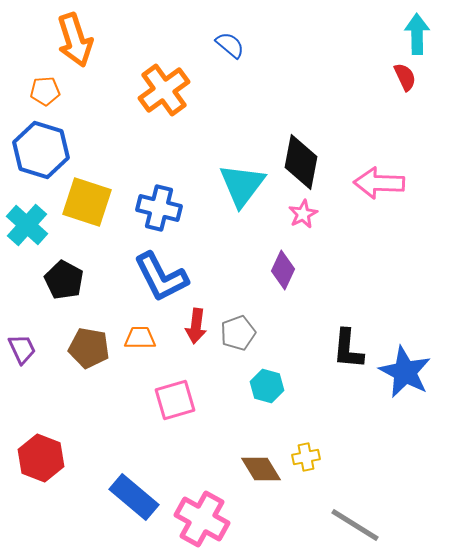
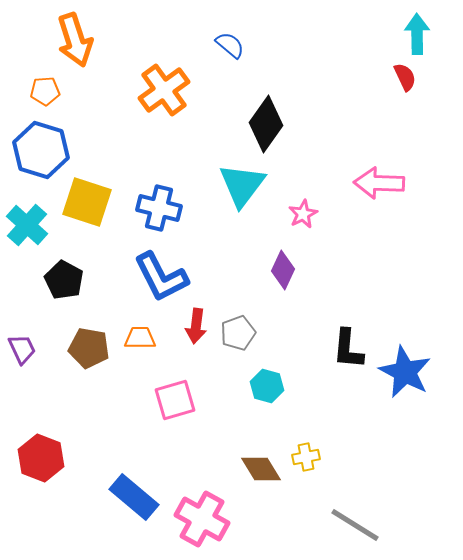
black diamond: moved 35 px left, 38 px up; rotated 24 degrees clockwise
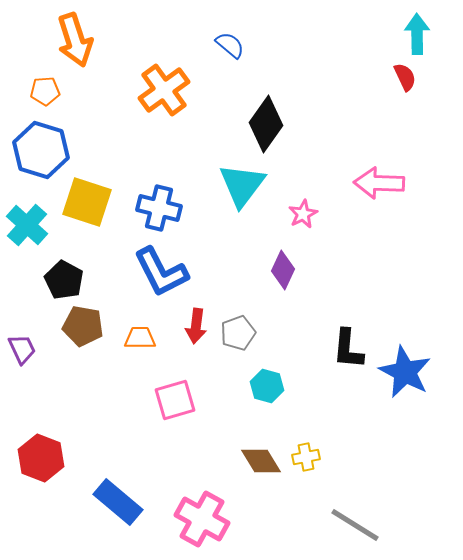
blue L-shape: moved 5 px up
brown pentagon: moved 6 px left, 22 px up
brown diamond: moved 8 px up
blue rectangle: moved 16 px left, 5 px down
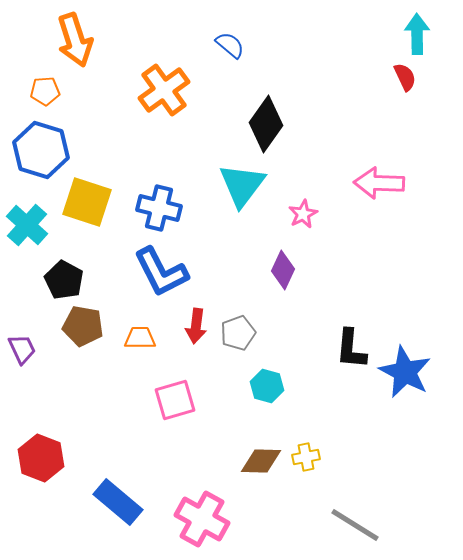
black L-shape: moved 3 px right
brown diamond: rotated 57 degrees counterclockwise
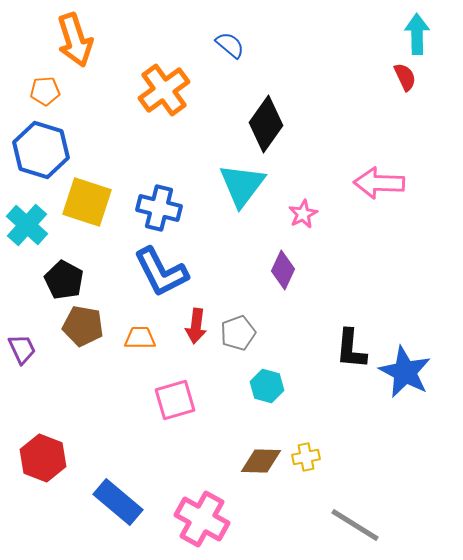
red hexagon: moved 2 px right
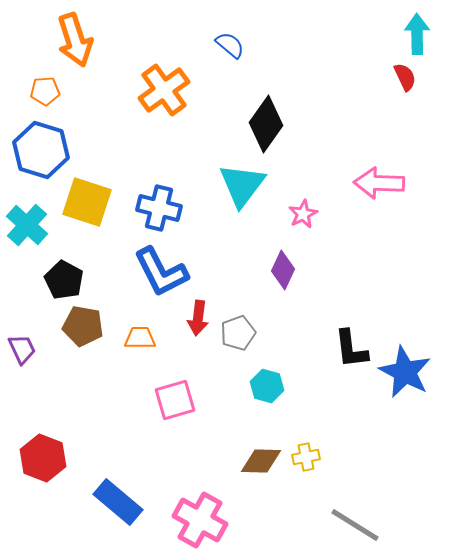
red arrow: moved 2 px right, 8 px up
black L-shape: rotated 12 degrees counterclockwise
pink cross: moved 2 px left, 1 px down
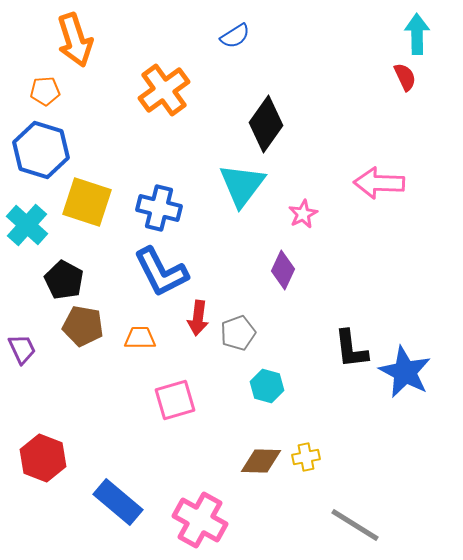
blue semicircle: moved 5 px right, 9 px up; rotated 108 degrees clockwise
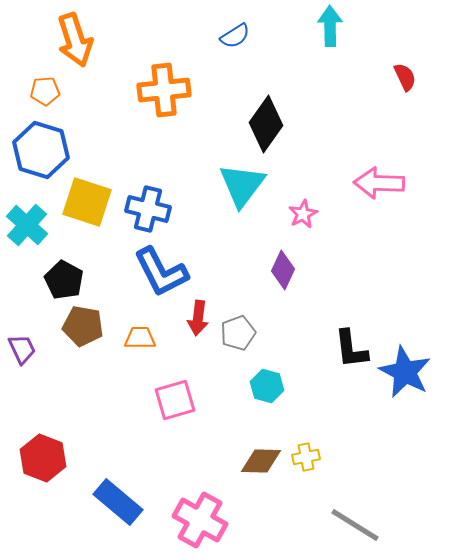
cyan arrow: moved 87 px left, 8 px up
orange cross: rotated 30 degrees clockwise
blue cross: moved 11 px left, 1 px down
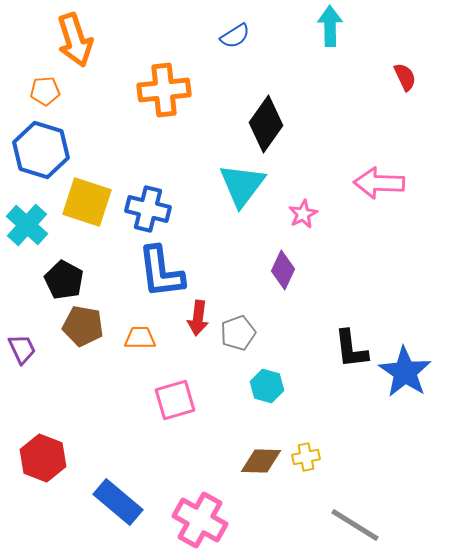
blue L-shape: rotated 20 degrees clockwise
blue star: rotated 6 degrees clockwise
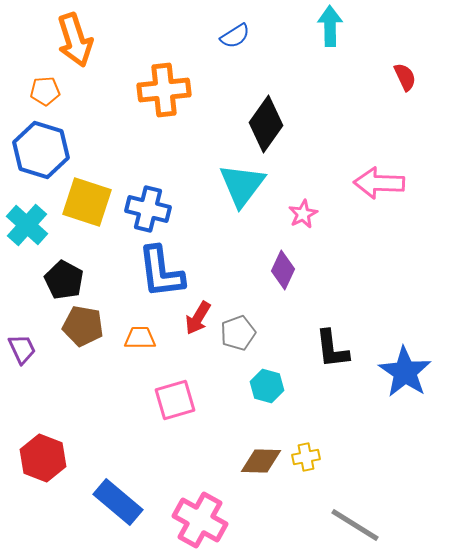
red arrow: rotated 24 degrees clockwise
black L-shape: moved 19 px left
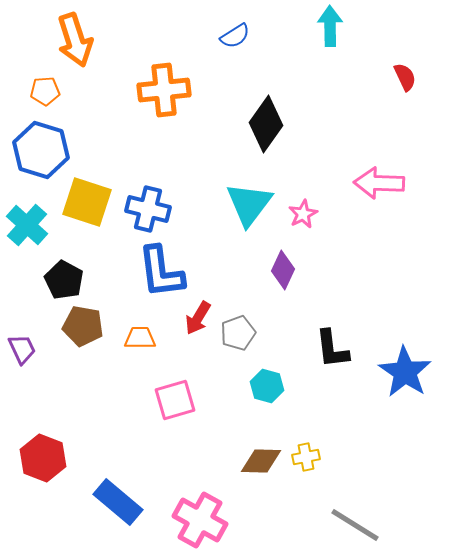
cyan triangle: moved 7 px right, 19 px down
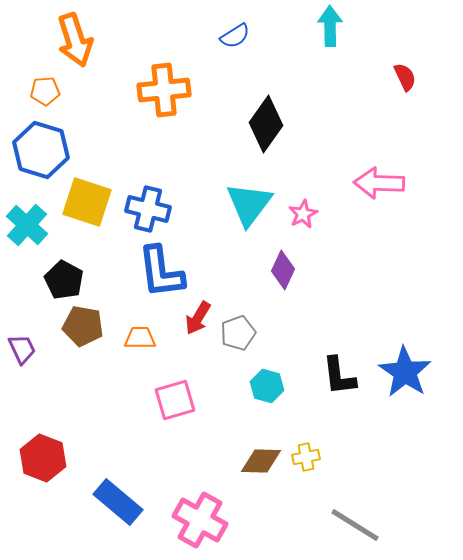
black L-shape: moved 7 px right, 27 px down
